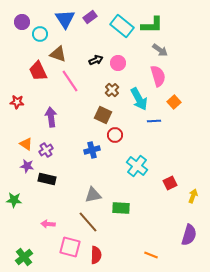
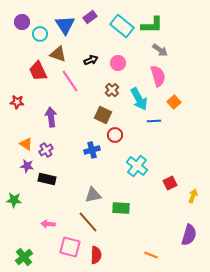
blue triangle: moved 6 px down
black arrow: moved 5 px left
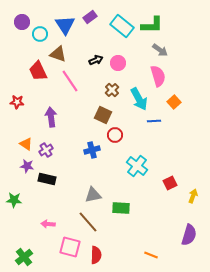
black arrow: moved 5 px right
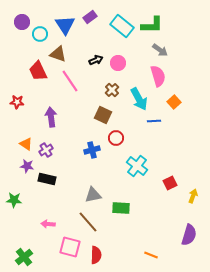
red circle: moved 1 px right, 3 px down
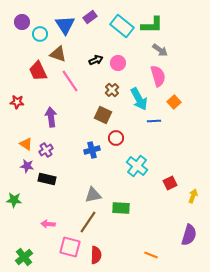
brown line: rotated 75 degrees clockwise
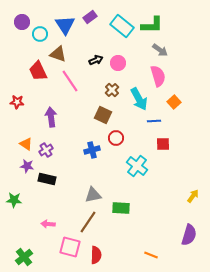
red square: moved 7 px left, 39 px up; rotated 24 degrees clockwise
yellow arrow: rotated 16 degrees clockwise
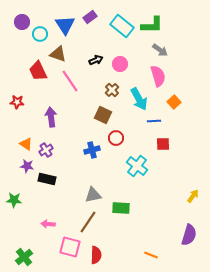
pink circle: moved 2 px right, 1 px down
